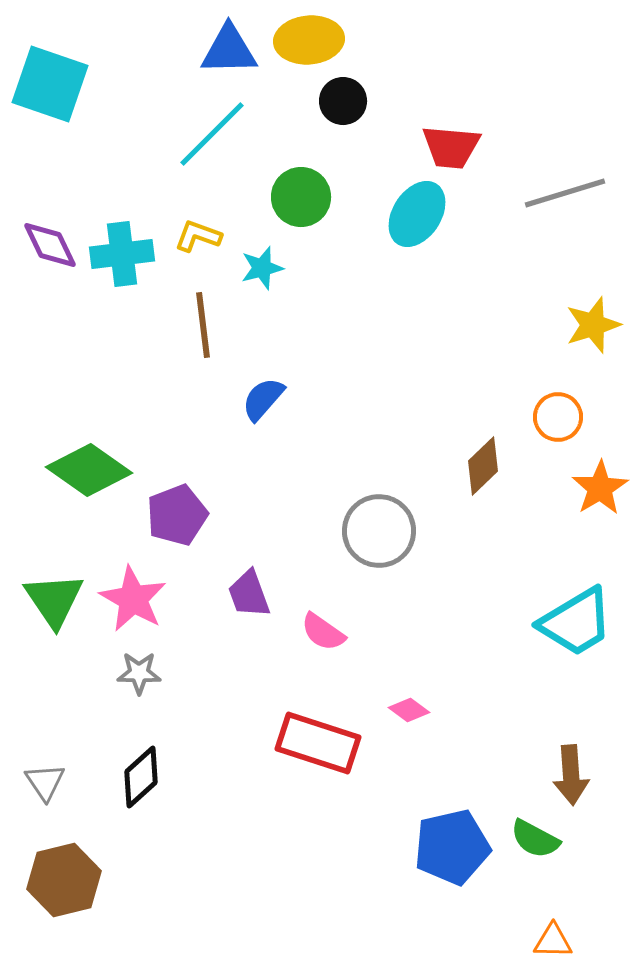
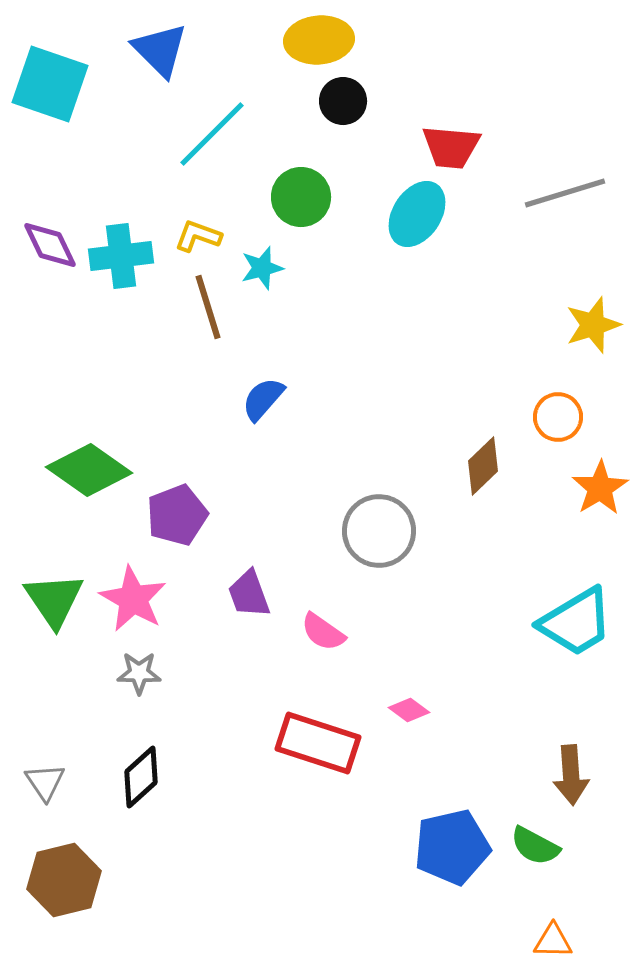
yellow ellipse: moved 10 px right
blue triangle: moved 69 px left; rotated 46 degrees clockwise
cyan cross: moved 1 px left, 2 px down
brown line: moved 5 px right, 18 px up; rotated 10 degrees counterclockwise
green semicircle: moved 7 px down
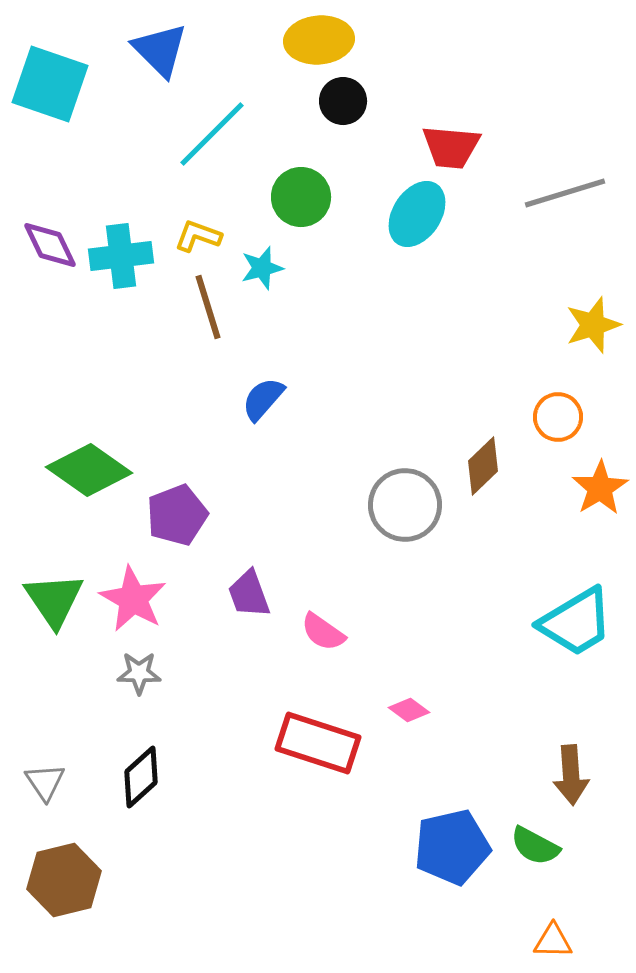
gray circle: moved 26 px right, 26 px up
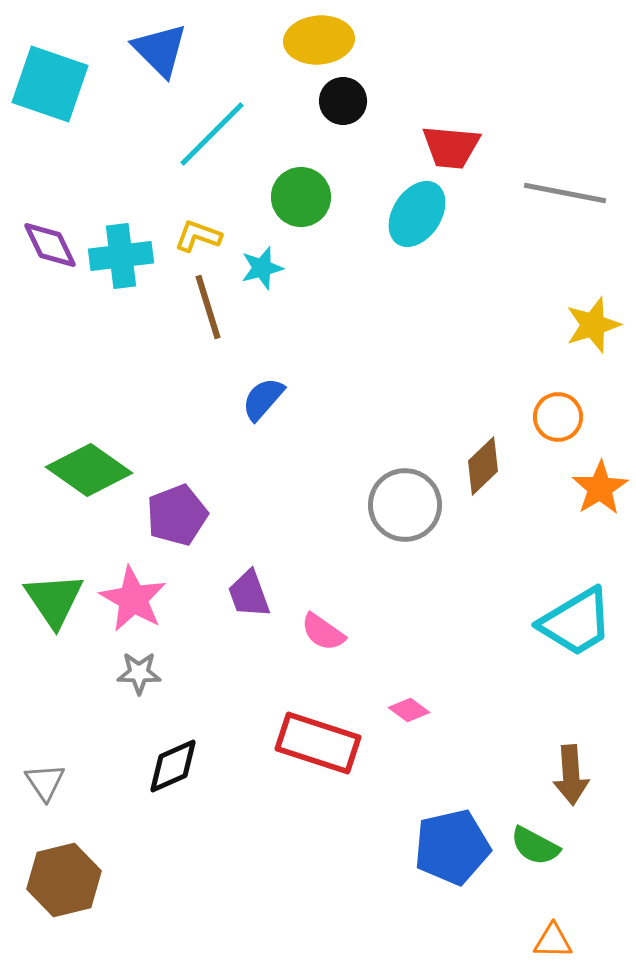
gray line: rotated 28 degrees clockwise
black diamond: moved 32 px right, 11 px up; rotated 18 degrees clockwise
